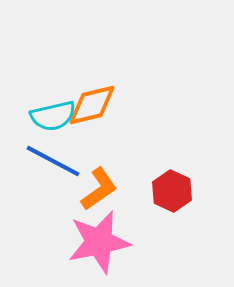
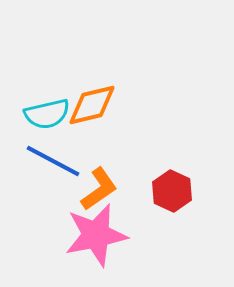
cyan semicircle: moved 6 px left, 2 px up
pink star: moved 3 px left, 7 px up
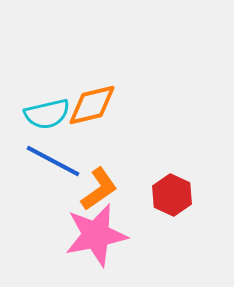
red hexagon: moved 4 px down
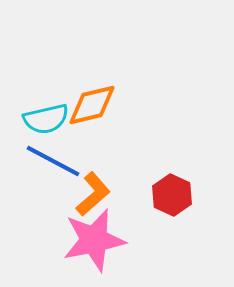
cyan semicircle: moved 1 px left, 5 px down
orange L-shape: moved 6 px left, 5 px down; rotated 6 degrees counterclockwise
pink star: moved 2 px left, 5 px down
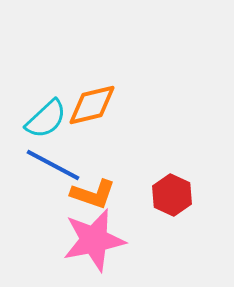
cyan semicircle: rotated 30 degrees counterclockwise
blue line: moved 4 px down
orange L-shape: rotated 60 degrees clockwise
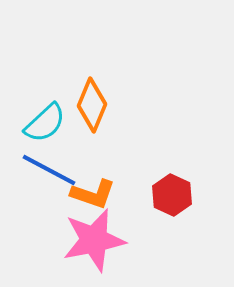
orange diamond: rotated 54 degrees counterclockwise
cyan semicircle: moved 1 px left, 4 px down
blue line: moved 4 px left, 5 px down
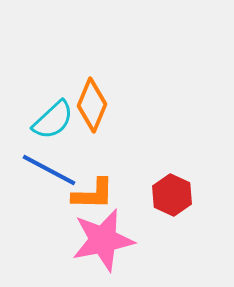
cyan semicircle: moved 8 px right, 3 px up
orange L-shape: rotated 18 degrees counterclockwise
pink star: moved 9 px right
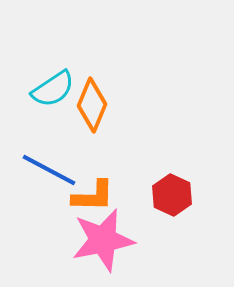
cyan semicircle: moved 31 px up; rotated 9 degrees clockwise
orange L-shape: moved 2 px down
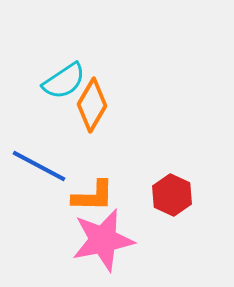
cyan semicircle: moved 11 px right, 8 px up
orange diamond: rotated 8 degrees clockwise
blue line: moved 10 px left, 4 px up
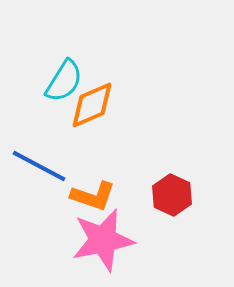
cyan semicircle: rotated 24 degrees counterclockwise
orange diamond: rotated 36 degrees clockwise
orange L-shape: rotated 18 degrees clockwise
